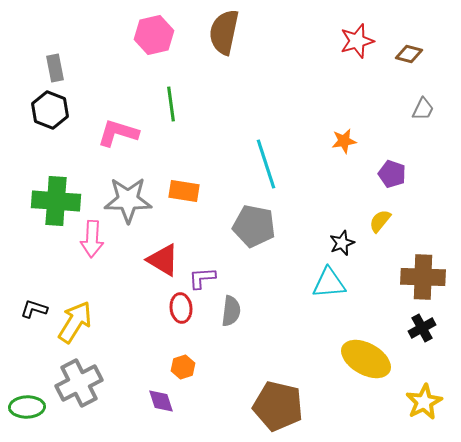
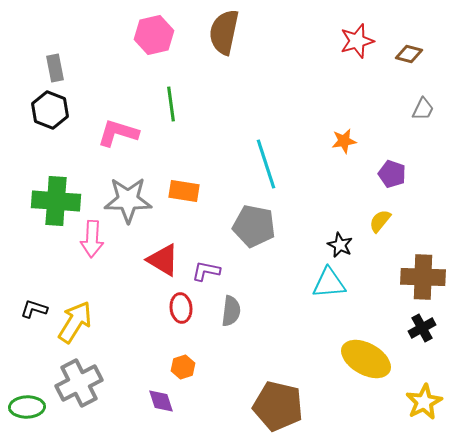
black star: moved 2 px left, 2 px down; rotated 25 degrees counterclockwise
purple L-shape: moved 4 px right, 7 px up; rotated 16 degrees clockwise
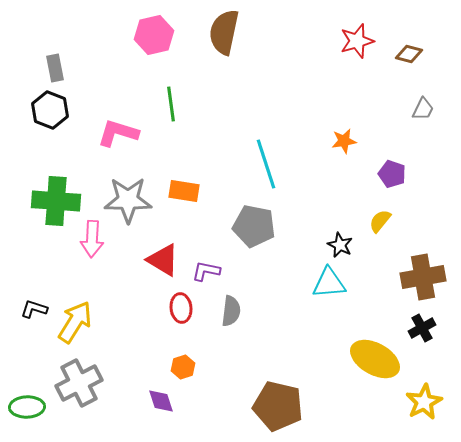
brown cross: rotated 12 degrees counterclockwise
yellow ellipse: moved 9 px right
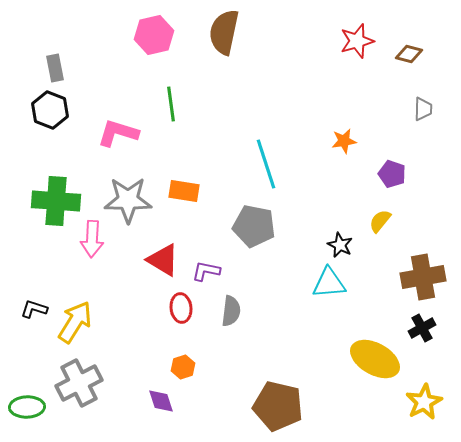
gray trapezoid: rotated 25 degrees counterclockwise
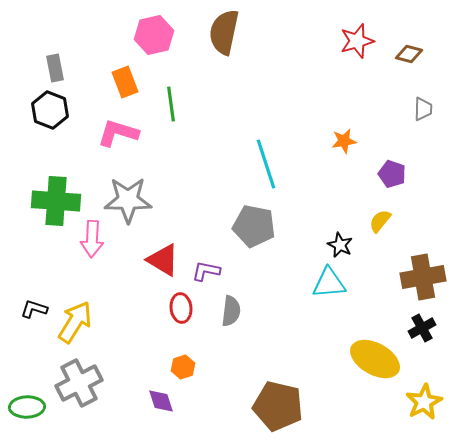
orange rectangle: moved 59 px left, 109 px up; rotated 60 degrees clockwise
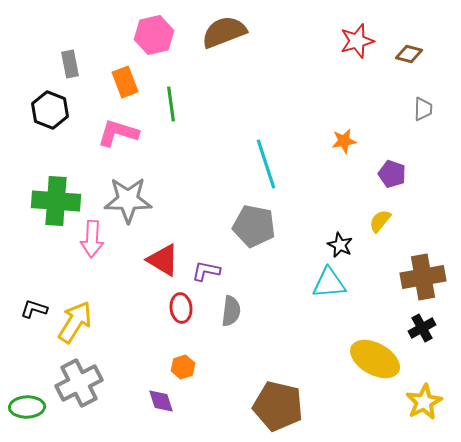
brown semicircle: rotated 57 degrees clockwise
gray rectangle: moved 15 px right, 4 px up
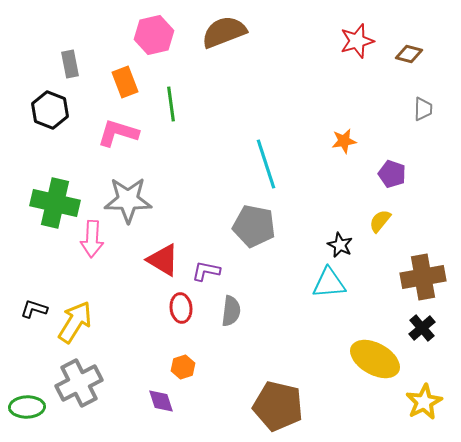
green cross: moved 1 px left, 2 px down; rotated 9 degrees clockwise
black cross: rotated 12 degrees counterclockwise
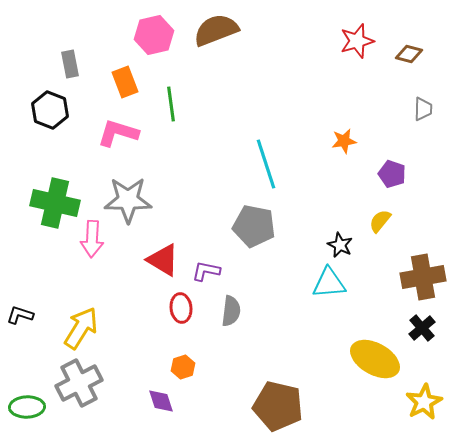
brown semicircle: moved 8 px left, 2 px up
black L-shape: moved 14 px left, 6 px down
yellow arrow: moved 6 px right, 6 px down
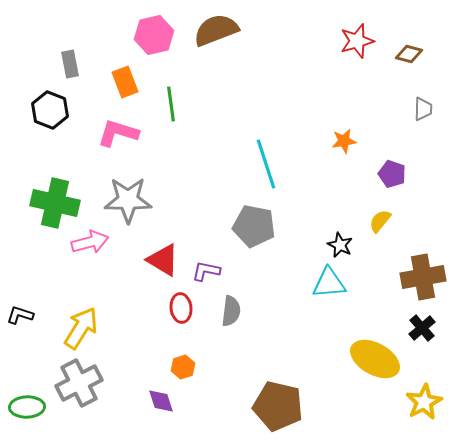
pink arrow: moved 2 px left, 3 px down; rotated 108 degrees counterclockwise
